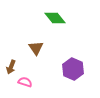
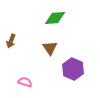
green diamond: rotated 55 degrees counterclockwise
brown triangle: moved 14 px right
brown arrow: moved 26 px up
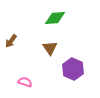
brown arrow: rotated 16 degrees clockwise
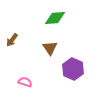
brown arrow: moved 1 px right, 1 px up
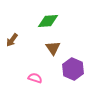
green diamond: moved 7 px left, 3 px down
brown triangle: moved 3 px right
pink semicircle: moved 10 px right, 4 px up
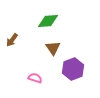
purple hexagon: rotated 15 degrees clockwise
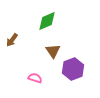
green diamond: moved 1 px left; rotated 20 degrees counterclockwise
brown triangle: moved 3 px down
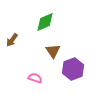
green diamond: moved 2 px left, 1 px down
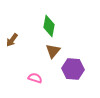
green diamond: moved 4 px right, 4 px down; rotated 55 degrees counterclockwise
brown triangle: rotated 14 degrees clockwise
purple hexagon: rotated 25 degrees clockwise
